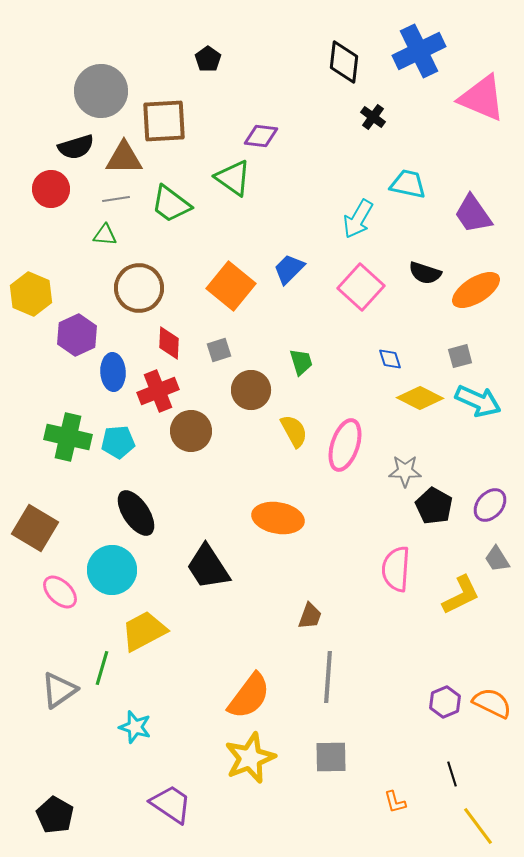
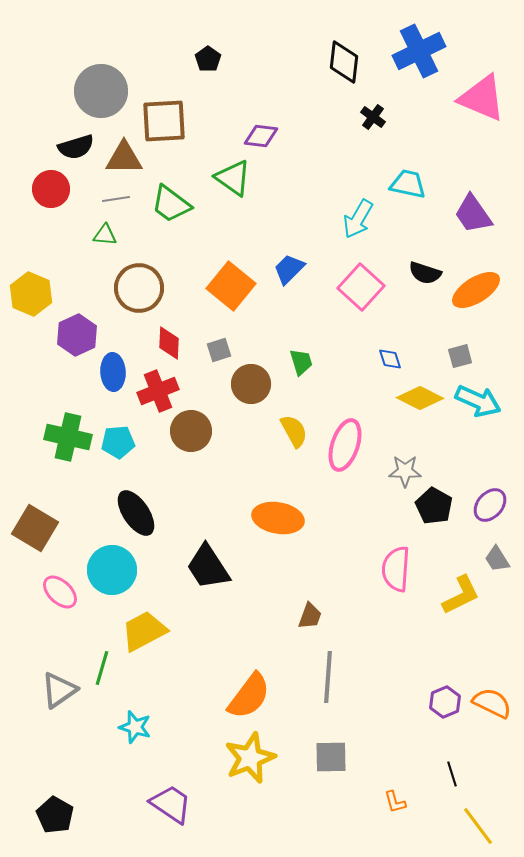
brown circle at (251, 390): moved 6 px up
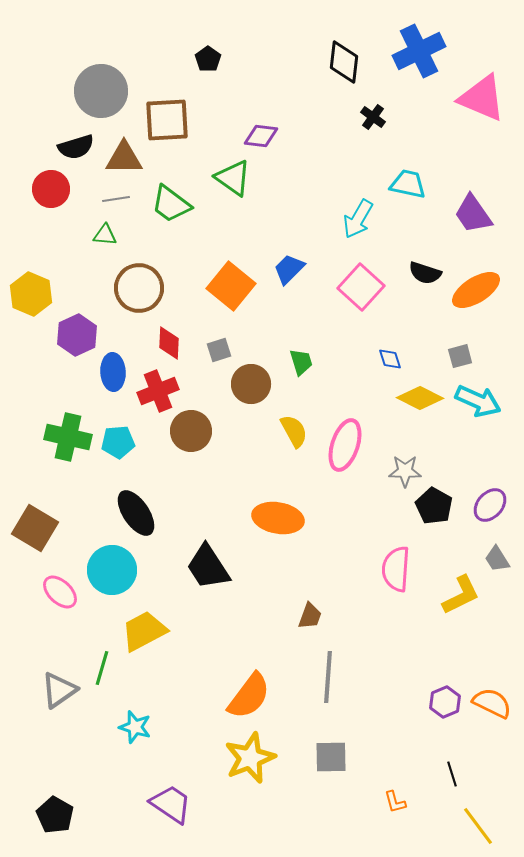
brown square at (164, 121): moved 3 px right, 1 px up
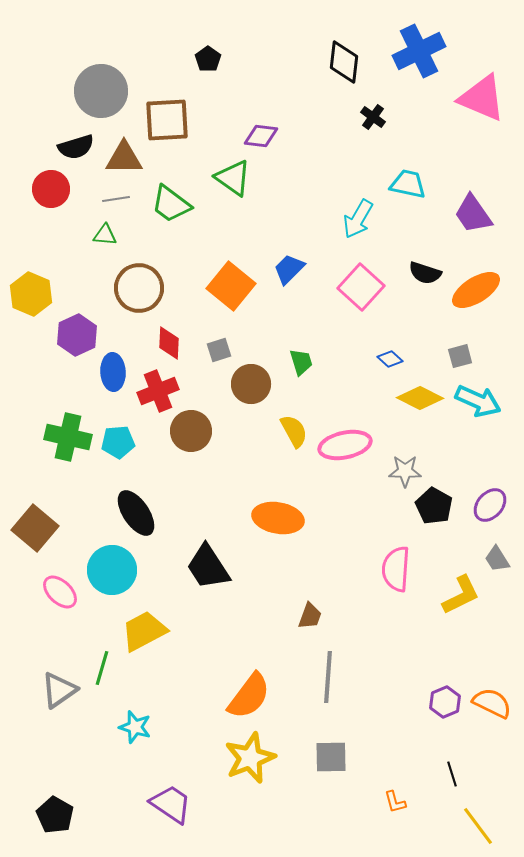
blue diamond at (390, 359): rotated 30 degrees counterclockwise
pink ellipse at (345, 445): rotated 60 degrees clockwise
brown square at (35, 528): rotated 9 degrees clockwise
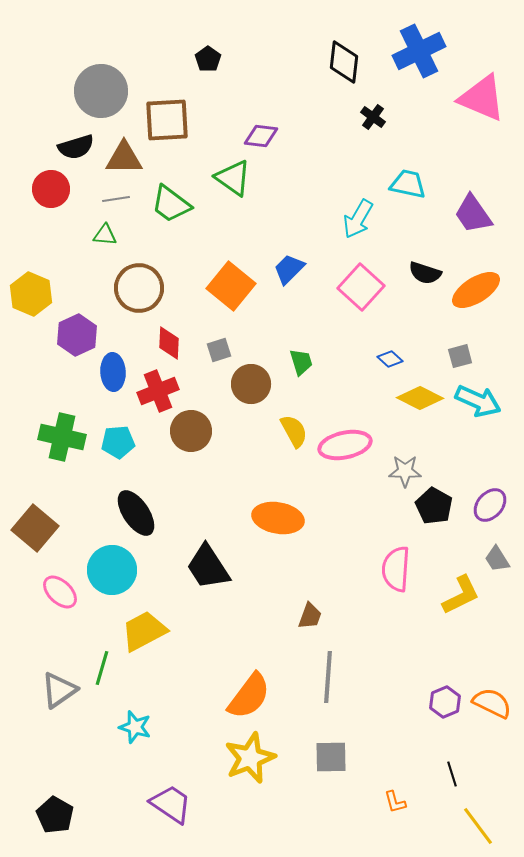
green cross at (68, 437): moved 6 px left
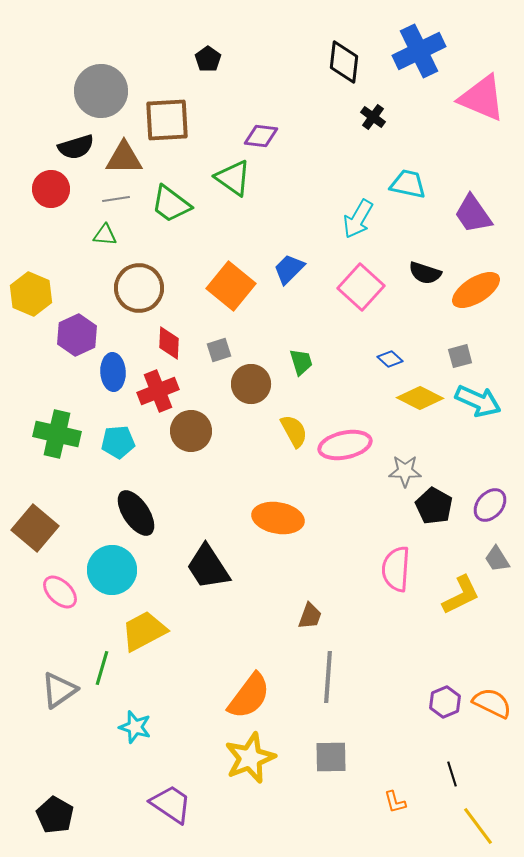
green cross at (62, 437): moved 5 px left, 3 px up
